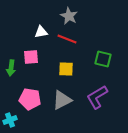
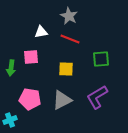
red line: moved 3 px right
green square: moved 2 px left; rotated 18 degrees counterclockwise
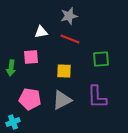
gray star: rotated 30 degrees clockwise
yellow square: moved 2 px left, 2 px down
purple L-shape: rotated 60 degrees counterclockwise
cyan cross: moved 3 px right, 2 px down
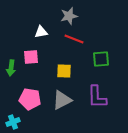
red line: moved 4 px right
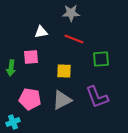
gray star: moved 2 px right, 3 px up; rotated 12 degrees clockwise
purple L-shape: rotated 20 degrees counterclockwise
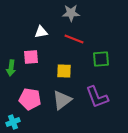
gray triangle: rotated 10 degrees counterclockwise
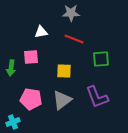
pink pentagon: moved 1 px right
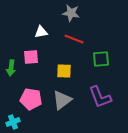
gray star: rotated 12 degrees clockwise
purple L-shape: moved 3 px right
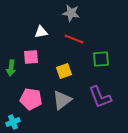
yellow square: rotated 21 degrees counterclockwise
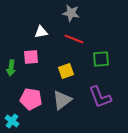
yellow square: moved 2 px right
cyan cross: moved 1 px left, 1 px up; rotated 32 degrees counterclockwise
